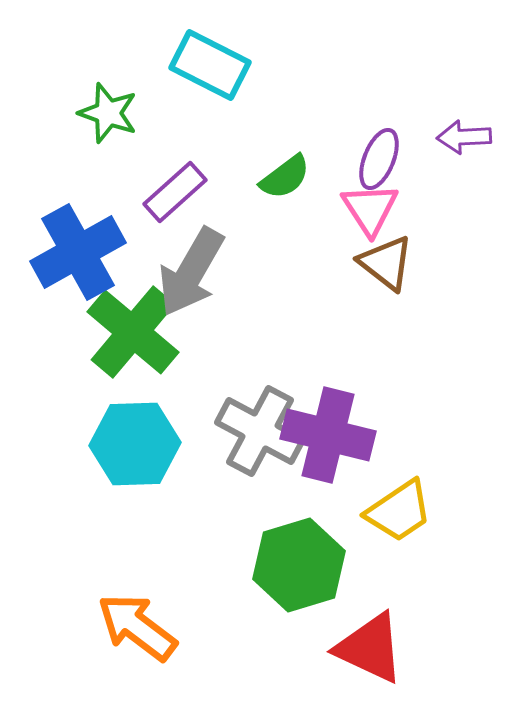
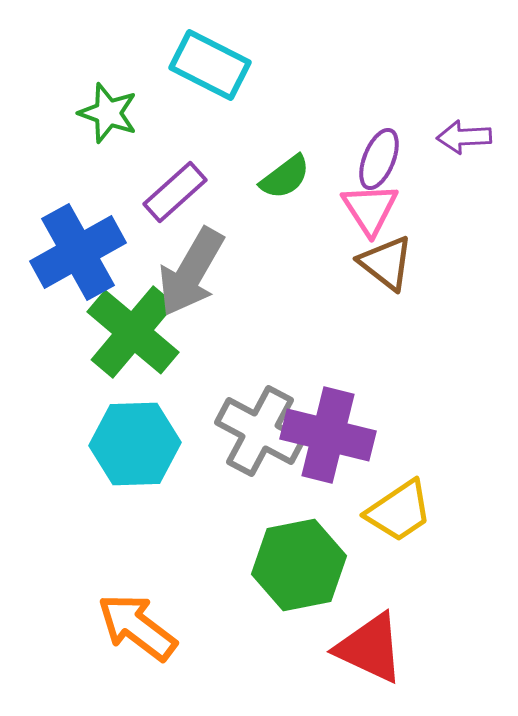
green hexagon: rotated 6 degrees clockwise
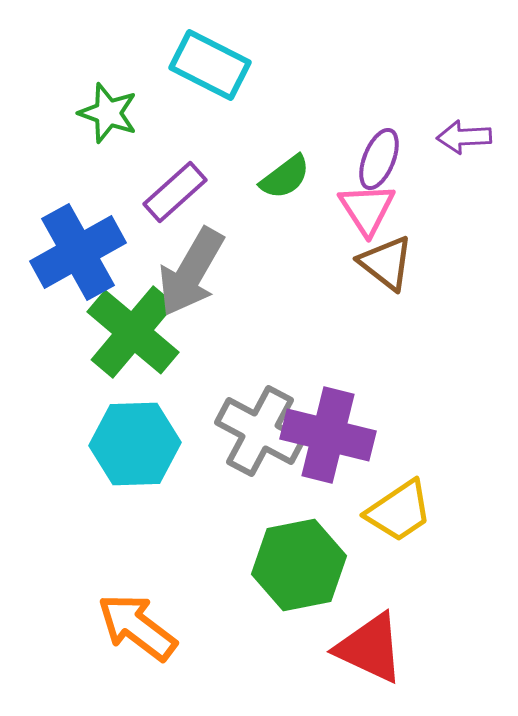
pink triangle: moved 3 px left
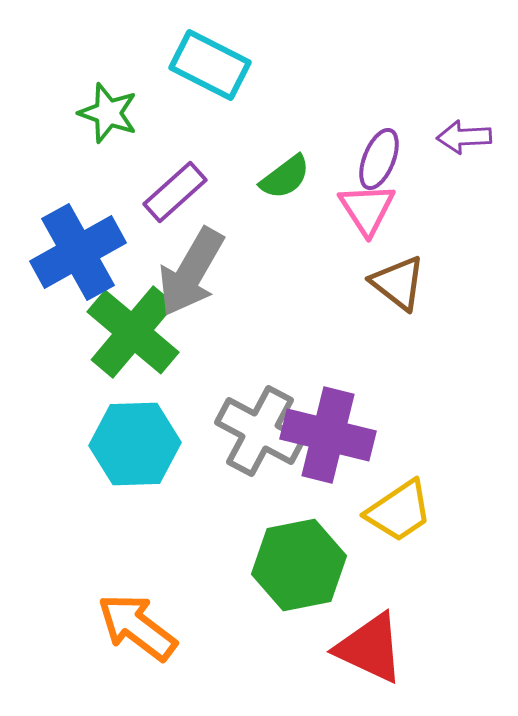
brown triangle: moved 12 px right, 20 px down
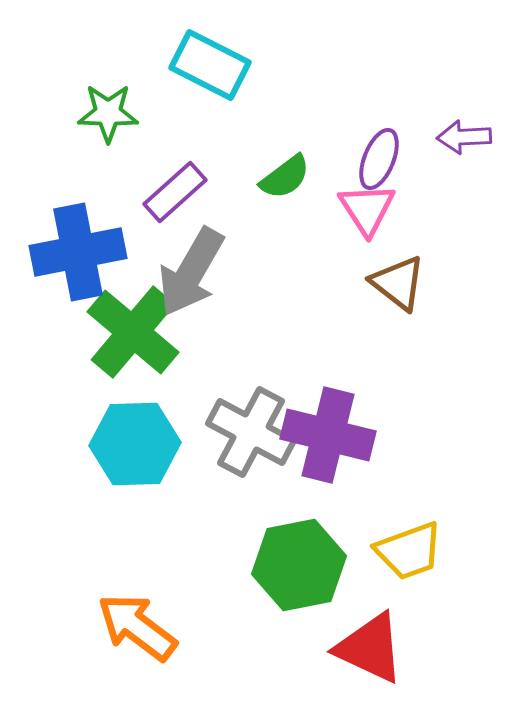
green star: rotated 18 degrees counterclockwise
blue cross: rotated 18 degrees clockwise
gray cross: moved 9 px left, 1 px down
yellow trapezoid: moved 10 px right, 40 px down; rotated 14 degrees clockwise
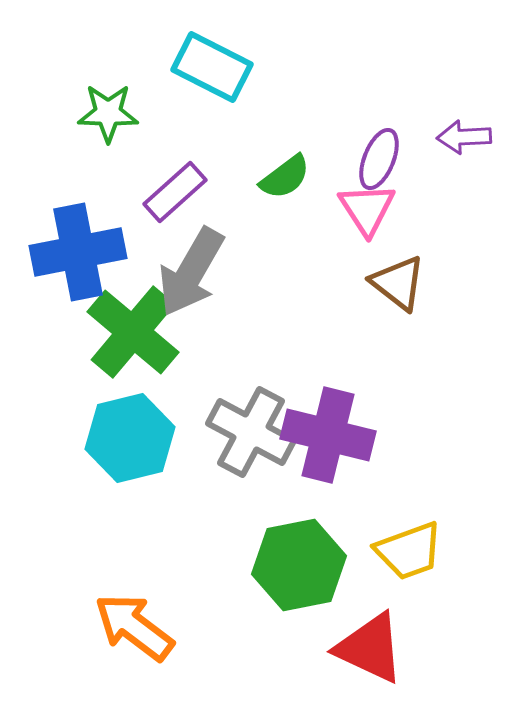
cyan rectangle: moved 2 px right, 2 px down
cyan hexagon: moved 5 px left, 6 px up; rotated 12 degrees counterclockwise
orange arrow: moved 3 px left
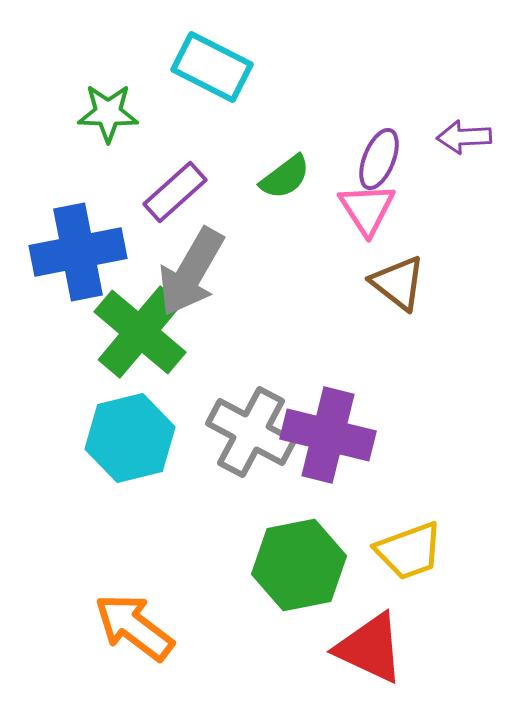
green cross: moved 7 px right
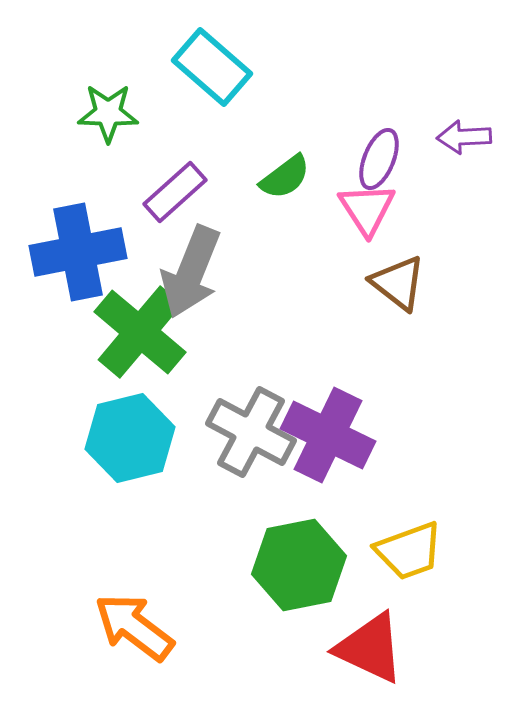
cyan rectangle: rotated 14 degrees clockwise
gray arrow: rotated 8 degrees counterclockwise
purple cross: rotated 12 degrees clockwise
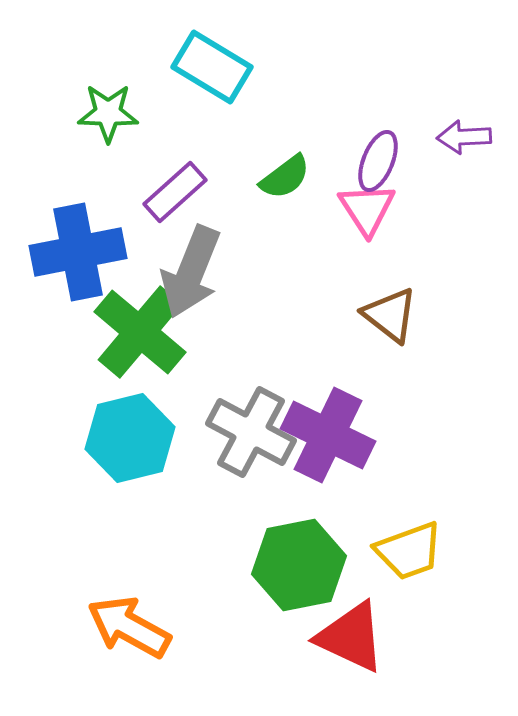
cyan rectangle: rotated 10 degrees counterclockwise
purple ellipse: moved 1 px left, 2 px down
brown triangle: moved 8 px left, 32 px down
orange arrow: moved 5 px left; rotated 8 degrees counterclockwise
red triangle: moved 19 px left, 11 px up
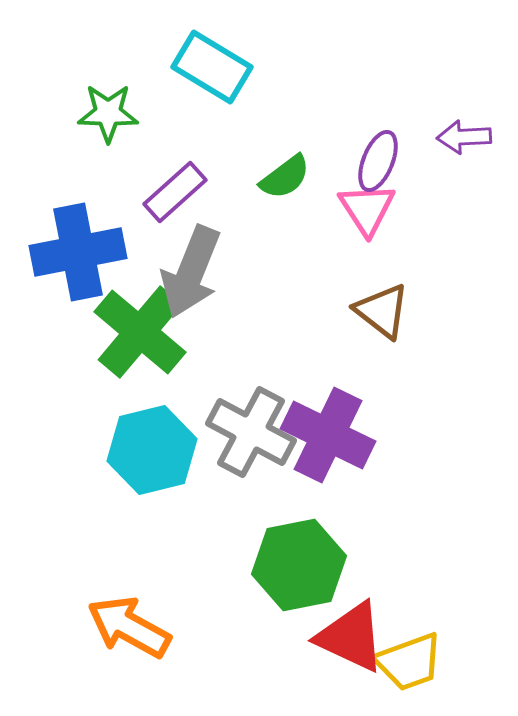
brown triangle: moved 8 px left, 4 px up
cyan hexagon: moved 22 px right, 12 px down
yellow trapezoid: moved 111 px down
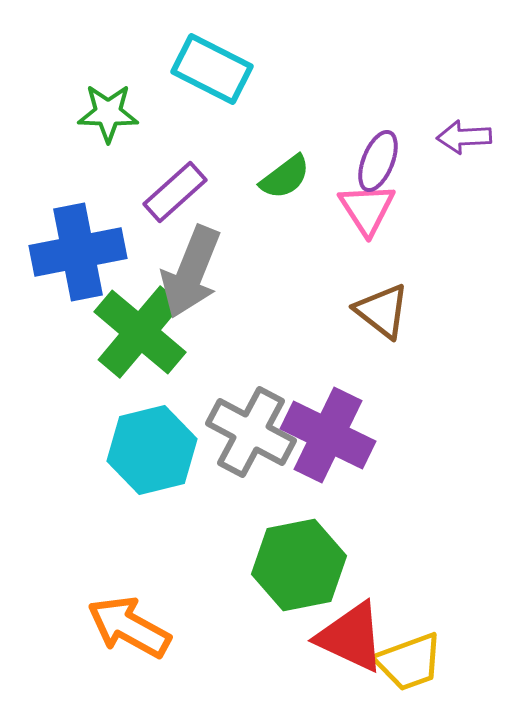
cyan rectangle: moved 2 px down; rotated 4 degrees counterclockwise
